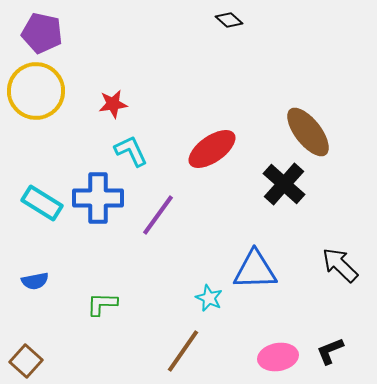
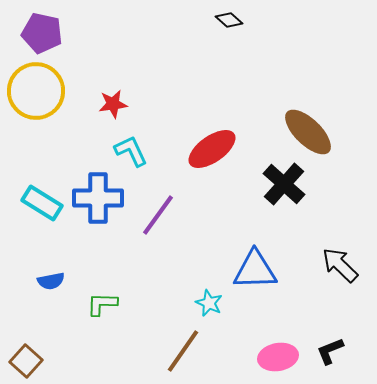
brown ellipse: rotated 8 degrees counterclockwise
blue semicircle: moved 16 px right
cyan star: moved 5 px down
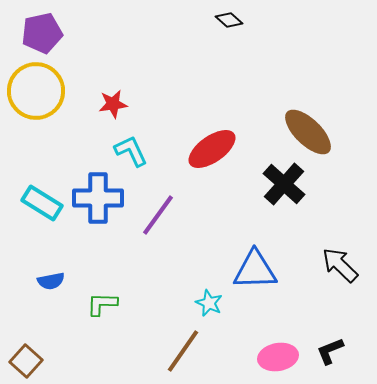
purple pentagon: rotated 24 degrees counterclockwise
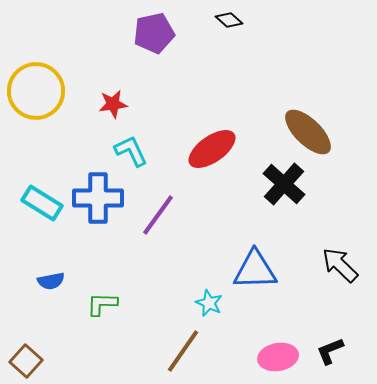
purple pentagon: moved 112 px right
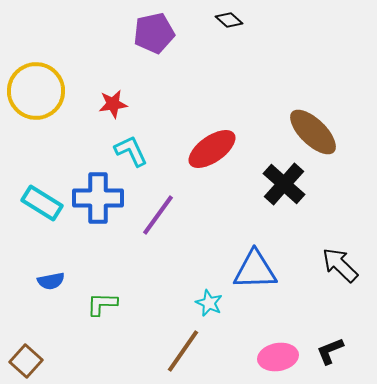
brown ellipse: moved 5 px right
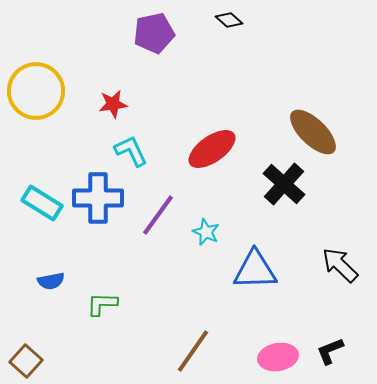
cyan star: moved 3 px left, 71 px up
brown line: moved 10 px right
